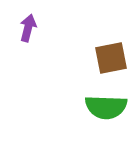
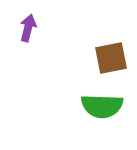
green semicircle: moved 4 px left, 1 px up
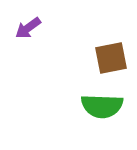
purple arrow: rotated 140 degrees counterclockwise
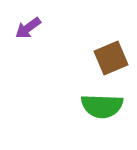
brown square: rotated 12 degrees counterclockwise
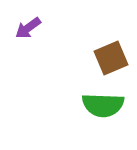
green semicircle: moved 1 px right, 1 px up
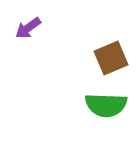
green semicircle: moved 3 px right
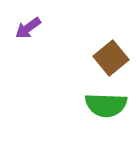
brown square: rotated 16 degrees counterclockwise
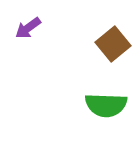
brown square: moved 2 px right, 14 px up
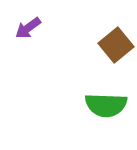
brown square: moved 3 px right, 1 px down
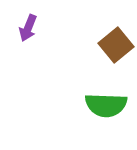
purple arrow: rotated 32 degrees counterclockwise
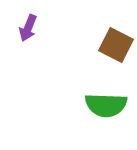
brown square: rotated 24 degrees counterclockwise
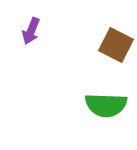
purple arrow: moved 3 px right, 3 px down
